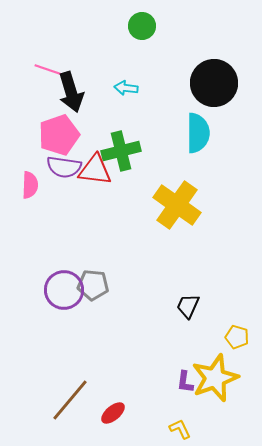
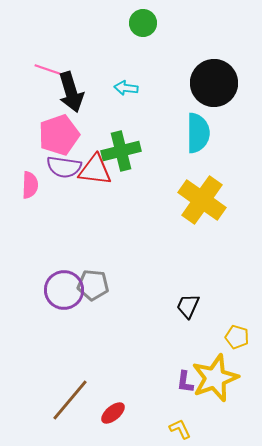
green circle: moved 1 px right, 3 px up
yellow cross: moved 25 px right, 5 px up
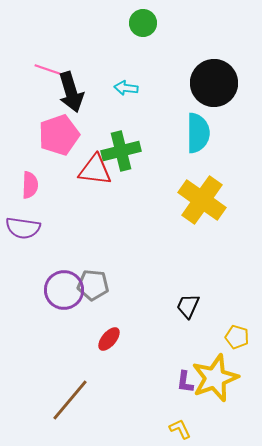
purple semicircle: moved 41 px left, 61 px down
red ellipse: moved 4 px left, 74 px up; rotated 10 degrees counterclockwise
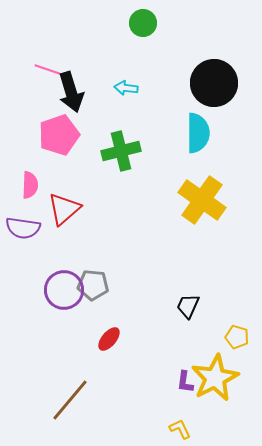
red triangle: moved 31 px left, 39 px down; rotated 48 degrees counterclockwise
yellow star: rotated 6 degrees counterclockwise
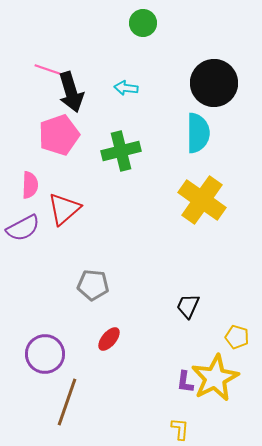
purple semicircle: rotated 36 degrees counterclockwise
purple circle: moved 19 px left, 64 px down
brown line: moved 3 px left, 2 px down; rotated 21 degrees counterclockwise
yellow L-shape: rotated 30 degrees clockwise
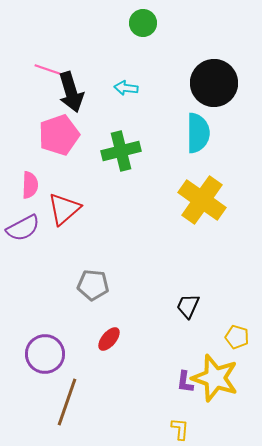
yellow star: rotated 27 degrees counterclockwise
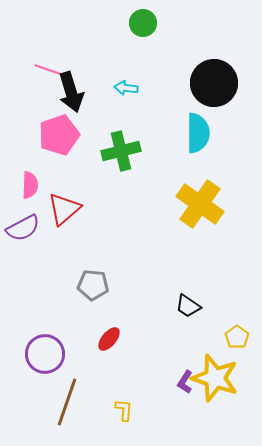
yellow cross: moved 2 px left, 4 px down
black trapezoid: rotated 80 degrees counterclockwise
yellow pentagon: rotated 20 degrees clockwise
purple L-shape: rotated 25 degrees clockwise
yellow L-shape: moved 56 px left, 19 px up
